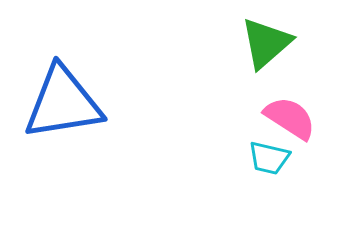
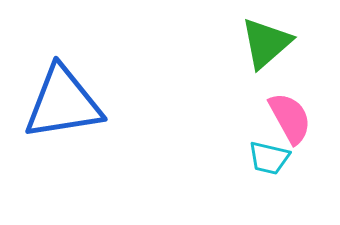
pink semicircle: rotated 28 degrees clockwise
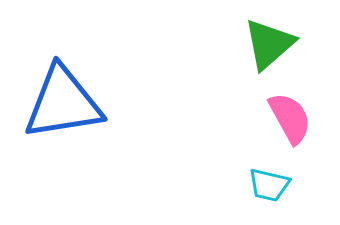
green triangle: moved 3 px right, 1 px down
cyan trapezoid: moved 27 px down
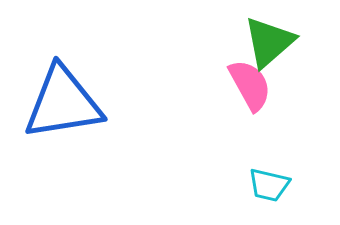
green triangle: moved 2 px up
pink semicircle: moved 40 px left, 33 px up
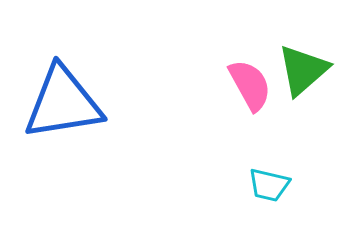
green triangle: moved 34 px right, 28 px down
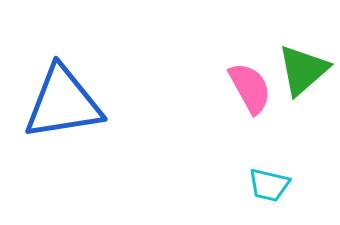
pink semicircle: moved 3 px down
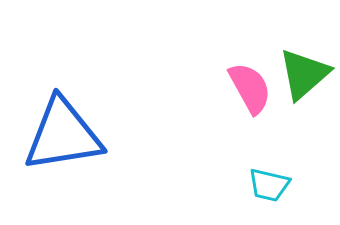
green triangle: moved 1 px right, 4 px down
blue triangle: moved 32 px down
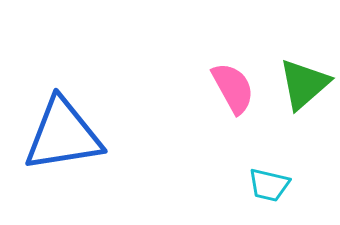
green triangle: moved 10 px down
pink semicircle: moved 17 px left
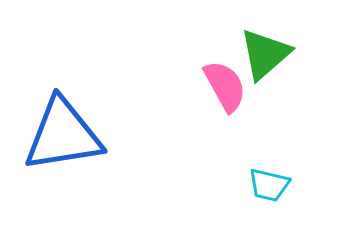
green triangle: moved 39 px left, 30 px up
pink semicircle: moved 8 px left, 2 px up
